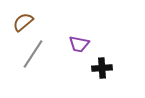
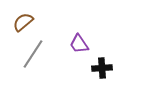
purple trapezoid: rotated 45 degrees clockwise
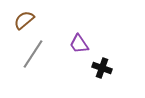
brown semicircle: moved 1 px right, 2 px up
black cross: rotated 24 degrees clockwise
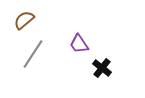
black cross: rotated 18 degrees clockwise
